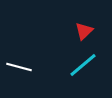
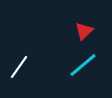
white line: rotated 70 degrees counterclockwise
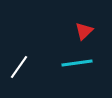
cyan line: moved 6 px left, 2 px up; rotated 32 degrees clockwise
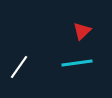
red triangle: moved 2 px left
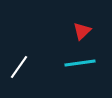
cyan line: moved 3 px right
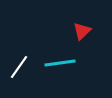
cyan line: moved 20 px left
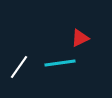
red triangle: moved 2 px left, 7 px down; rotated 18 degrees clockwise
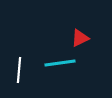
white line: moved 3 px down; rotated 30 degrees counterclockwise
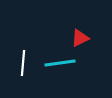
white line: moved 4 px right, 7 px up
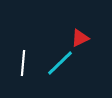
cyan line: rotated 36 degrees counterclockwise
